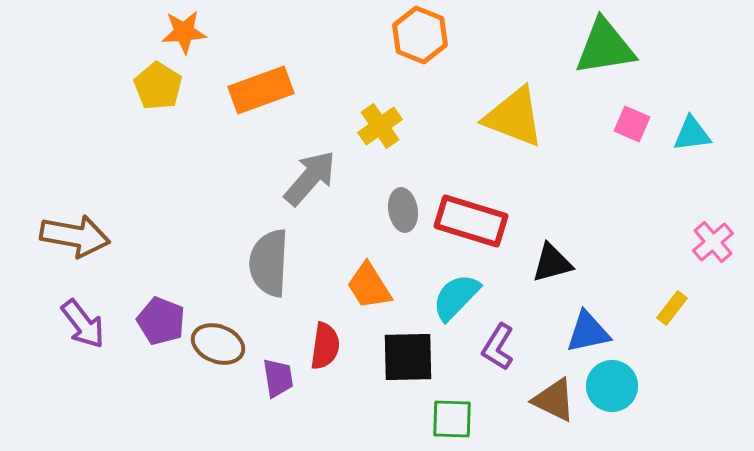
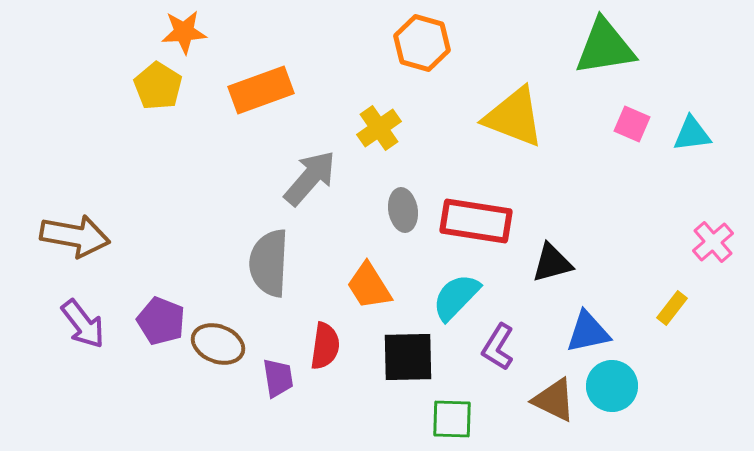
orange hexagon: moved 2 px right, 8 px down; rotated 6 degrees counterclockwise
yellow cross: moved 1 px left, 2 px down
red rectangle: moved 5 px right; rotated 8 degrees counterclockwise
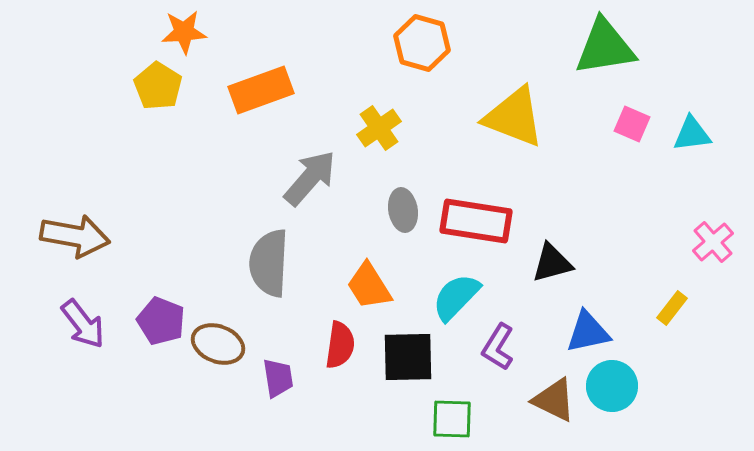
red semicircle: moved 15 px right, 1 px up
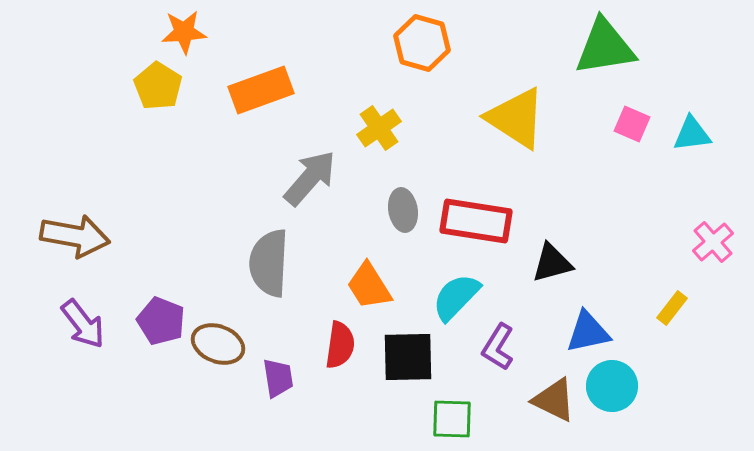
yellow triangle: moved 2 px right, 1 px down; rotated 12 degrees clockwise
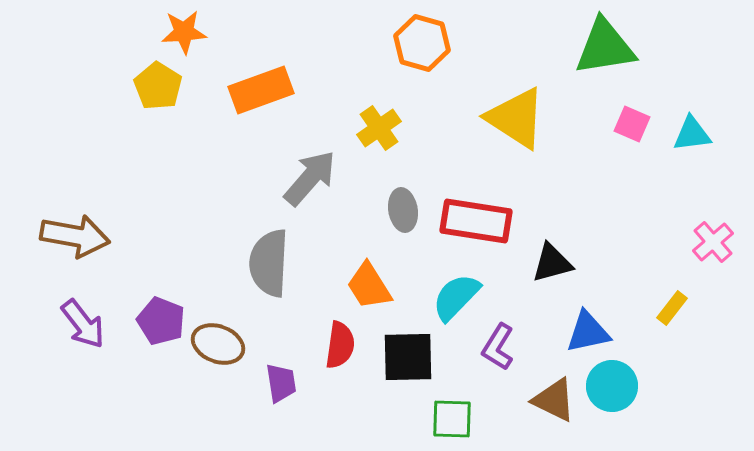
purple trapezoid: moved 3 px right, 5 px down
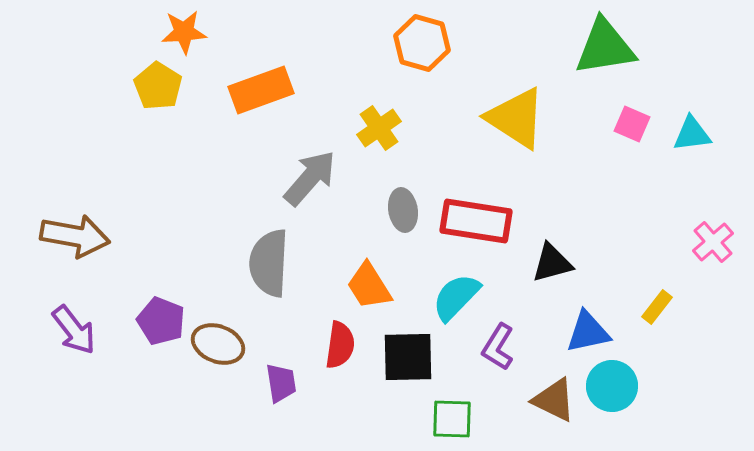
yellow rectangle: moved 15 px left, 1 px up
purple arrow: moved 9 px left, 6 px down
